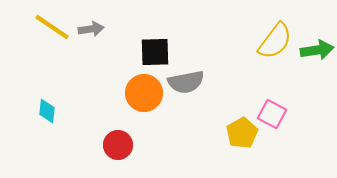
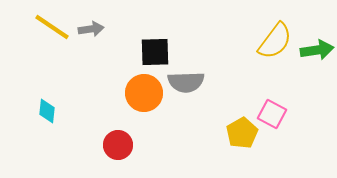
gray semicircle: rotated 9 degrees clockwise
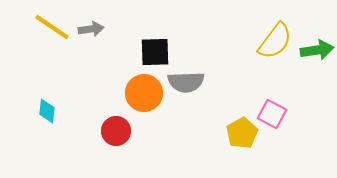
red circle: moved 2 px left, 14 px up
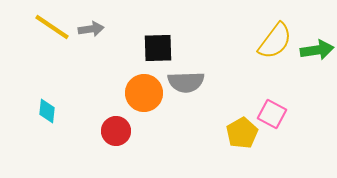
black square: moved 3 px right, 4 px up
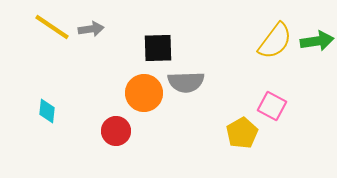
green arrow: moved 9 px up
pink square: moved 8 px up
